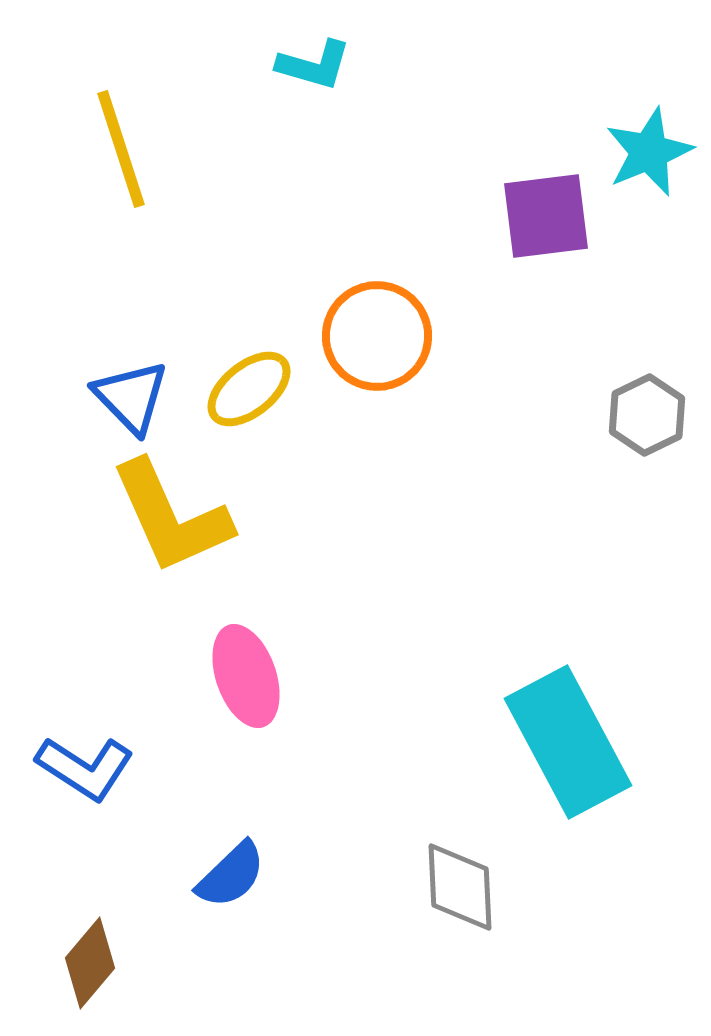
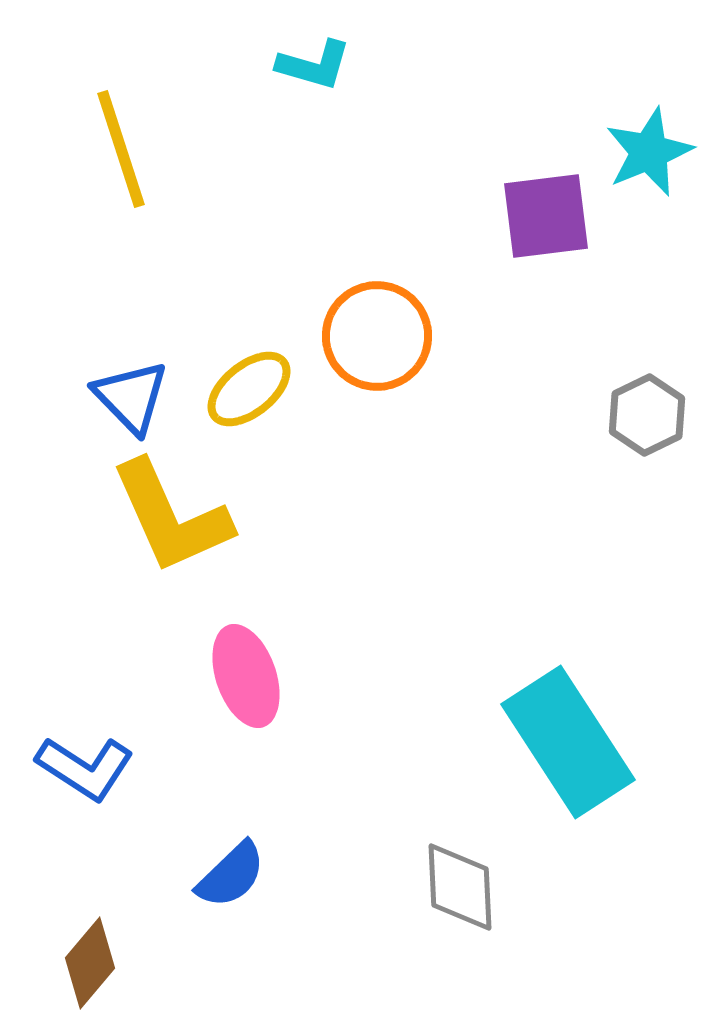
cyan rectangle: rotated 5 degrees counterclockwise
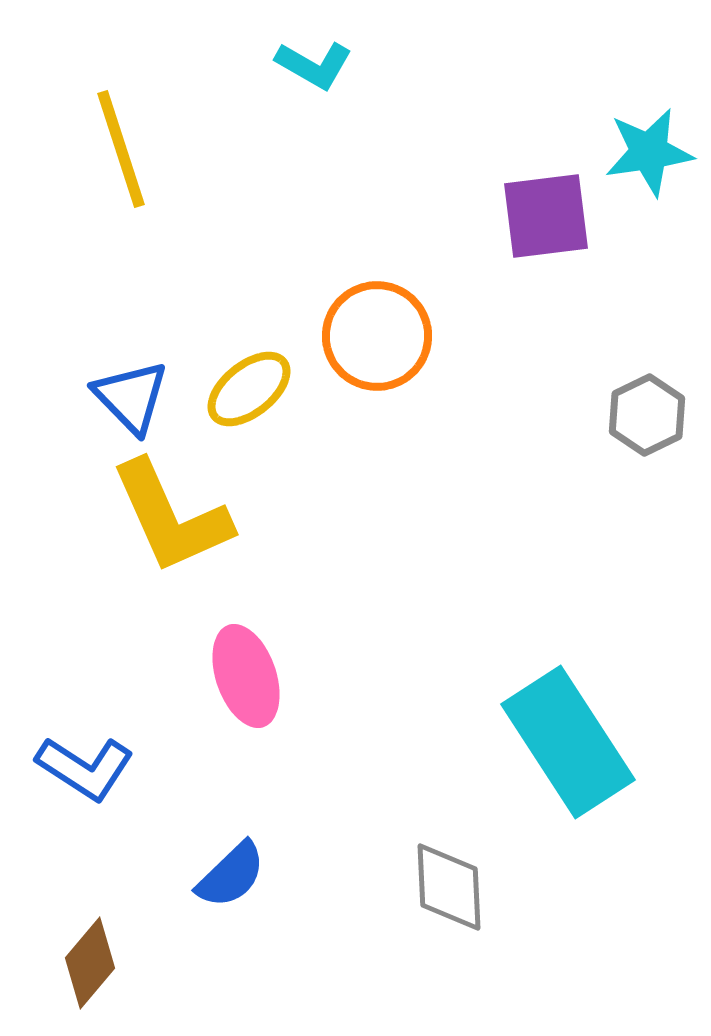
cyan L-shape: rotated 14 degrees clockwise
cyan star: rotated 14 degrees clockwise
gray diamond: moved 11 px left
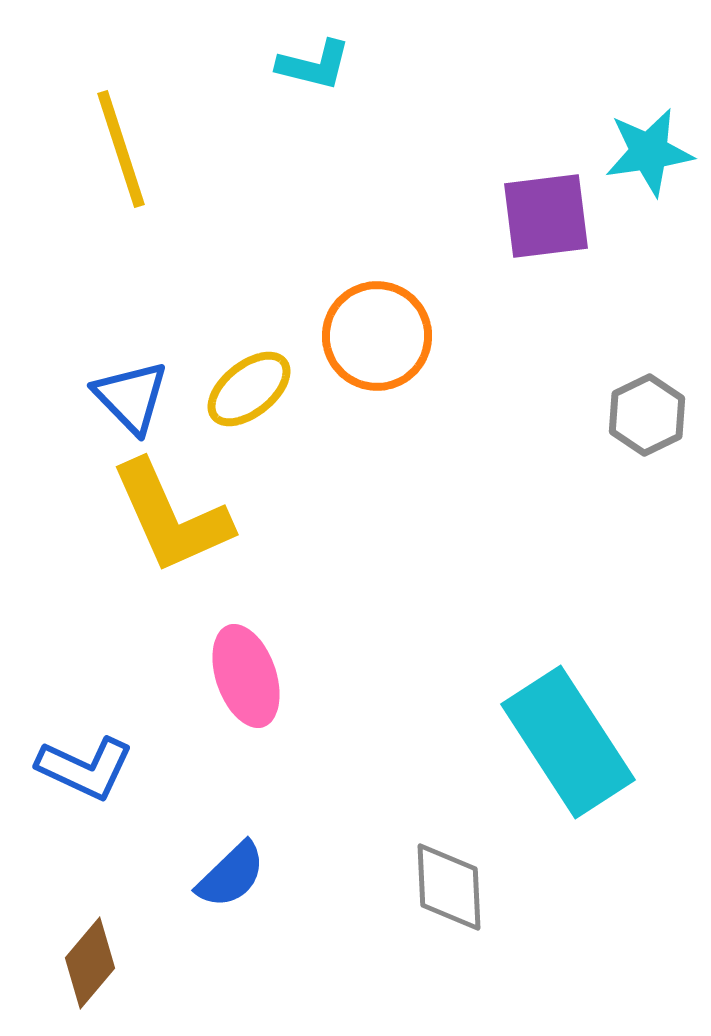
cyan L-shape: rotated 16 degrees counterclockwise
blue L-shape: rotated 8 degrees counterclockwise
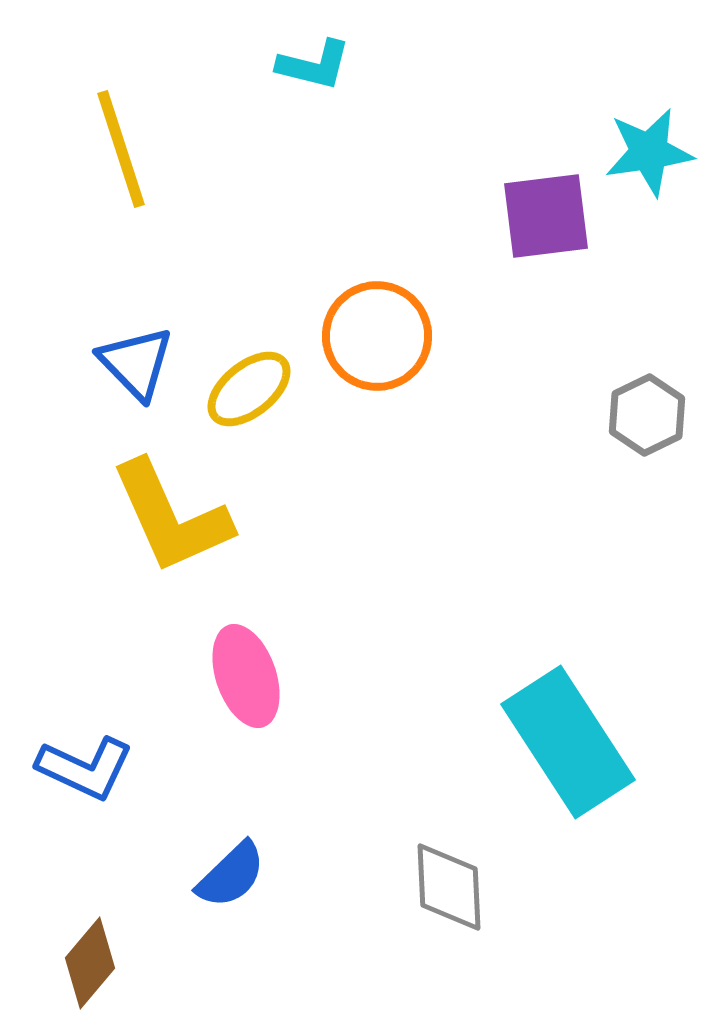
blue triangle: moved 5 px right, 34 px up
